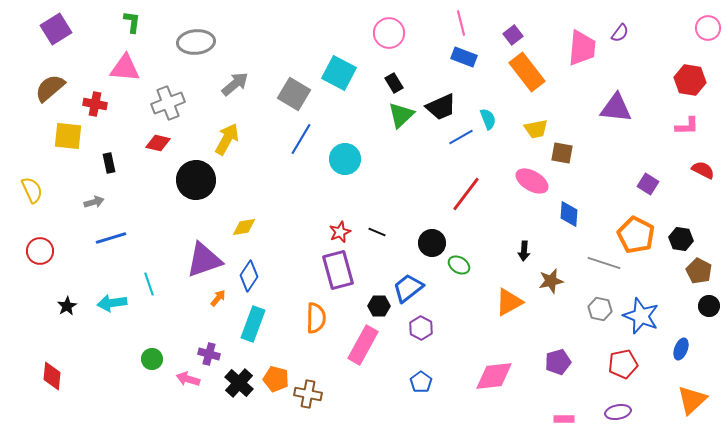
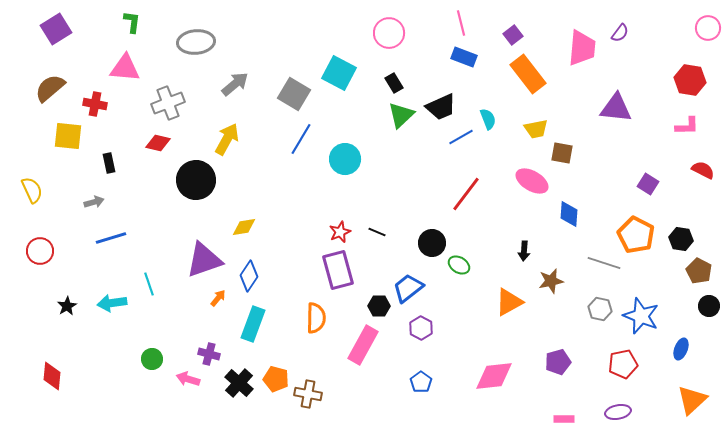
orange rectangle at (527, 72): moved 1 px right, 2 px down
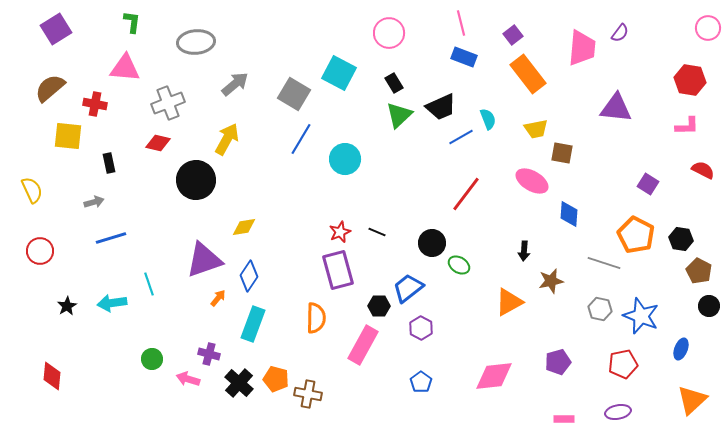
green triangle at (401, 115): moved 2 px left
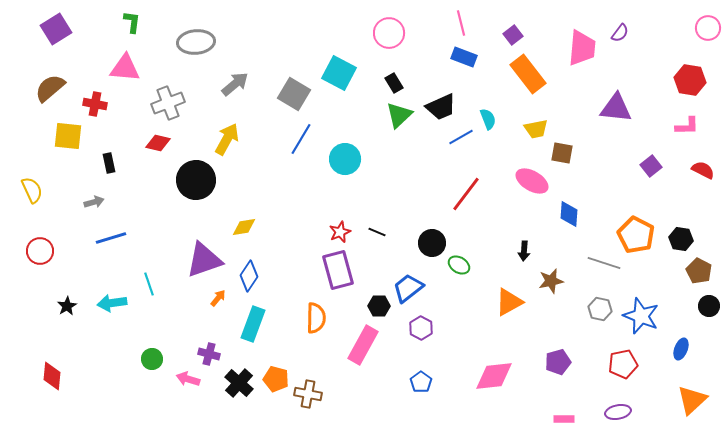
purple square at (648, 184): moved 3 px right, 18 px up; rotated 20 degrees clockwise
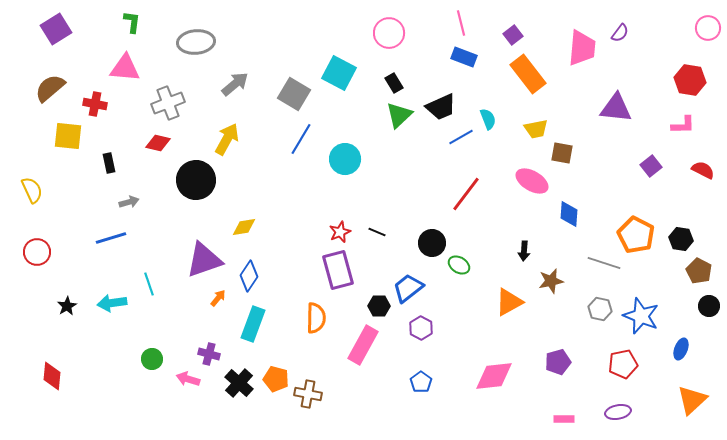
pink L-shape at (687, 126): moved 4 px left, 1 px up
gray arrow at (94, 202): moved 35 px right
red circle at (40, 251): moved 3 px left, 1 px down
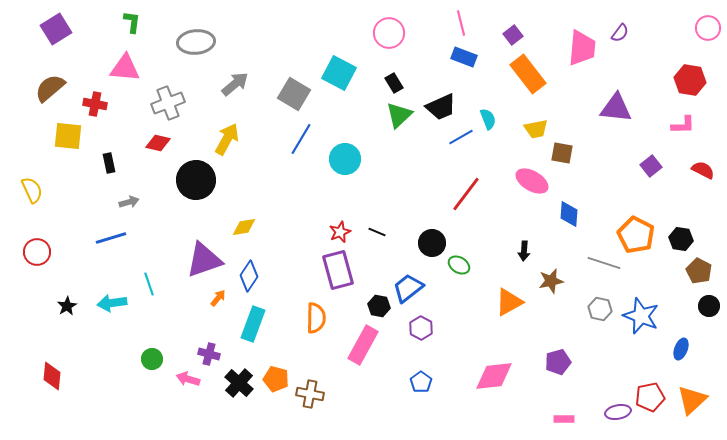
black hexagon at (379, 306): rotated 10 degrees clockwise
red pentagon at (623, 364): moved 27 px right, 33 px down
brown cross at (308, 394): moved 2 px right
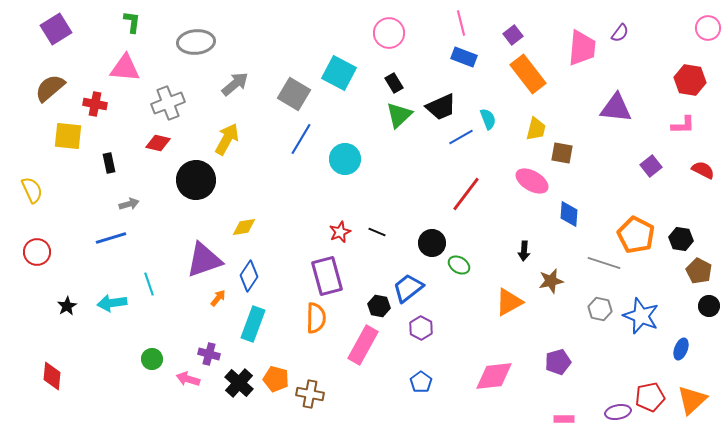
yellow trapezoid at (536, 129): rotated 65 degrees counterclockwise
gray arrow at (129, 202): moved 2 px down
purple rectangle at (338, 270): moved 11 px left, 6 px down
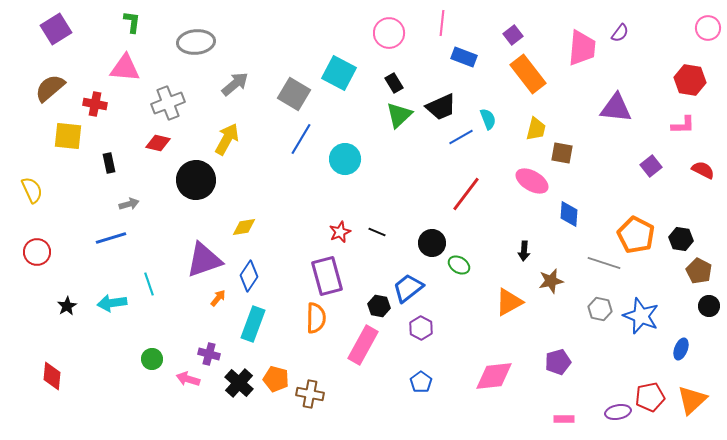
pink line at (461, 23): moved 19 px left; rotated 20 degrees clockwise
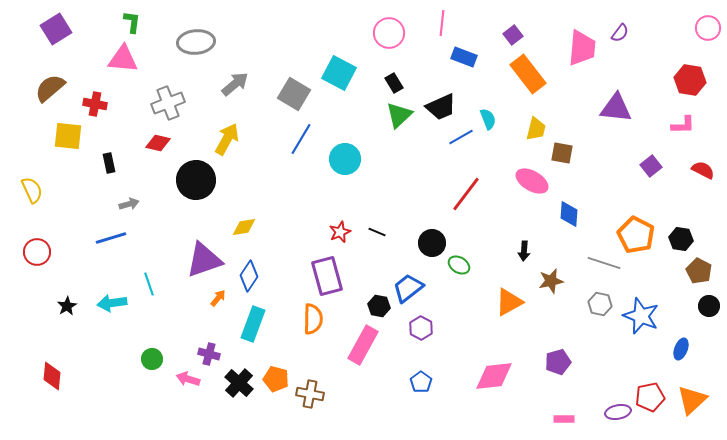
pink triangle at (125, 68): moved 2 px left, 9 px up
gray hexagon at (600, 309): moved 5 px up
orange semicircle at (316, 318): moved 3 px left, 1 px down
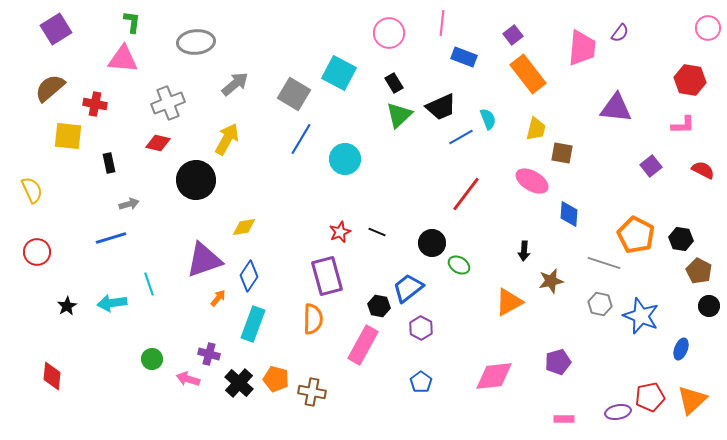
brown cross at (310, 394): moved 2 px right, 2 px up
